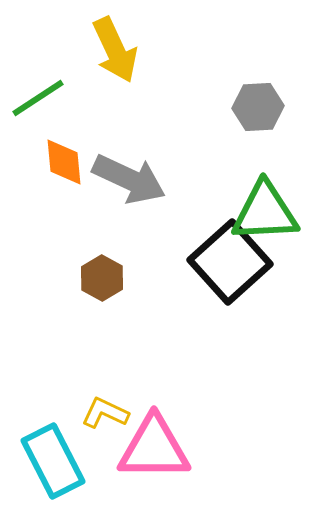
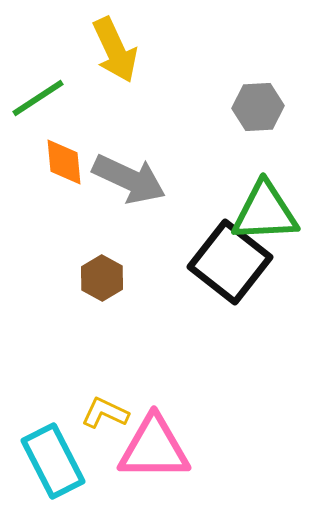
black square: rotated 10 degrees counterclockwise
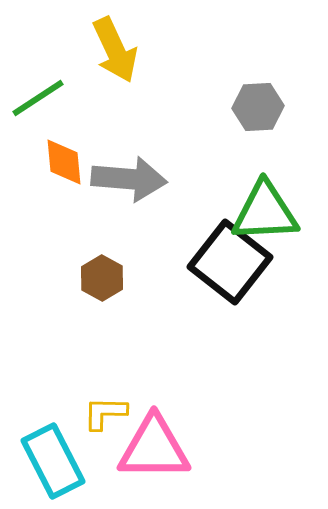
gray arrow: rotated 20 degrees counterclockwise
yellow L-shape: rotated 24 degrees counterclockwise
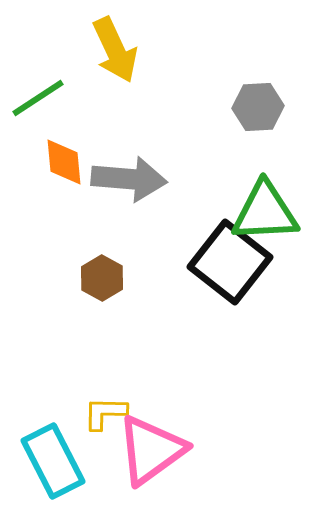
pink triangle: moved 3 px left, 2 px down; rotated 36 degrees counterclockwise
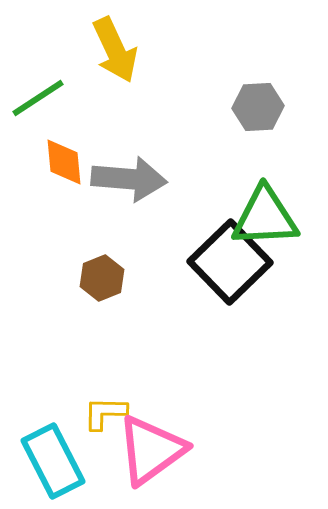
green triangle: moved 5 px down
black square: rotated 8 degrees clockwise
brown hexagon: rotated 9 degrees clockwise
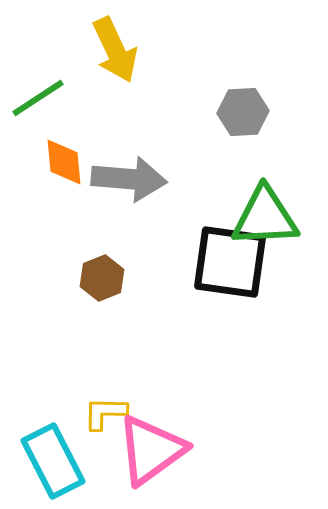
gray hexagon: moved 15 px left, 5 px down
black square: rotated 38 degrees counterclockwise
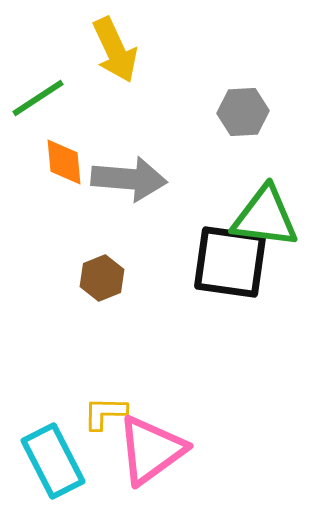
green triangle: rotated 10 degrees clockwise
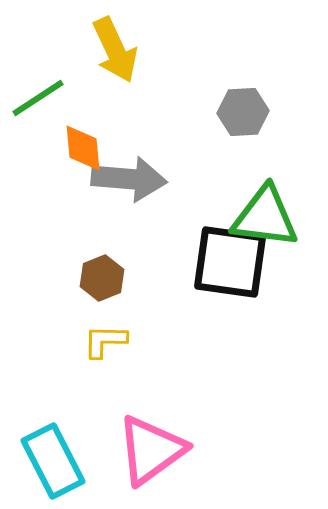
orange diamond: moved 19 px right, 14 px up
yellow L-shape: moved 72 px up
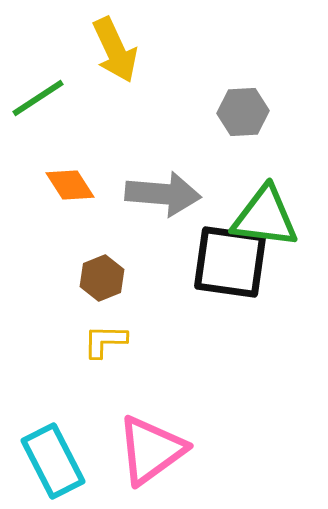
orange diamond: moved 13 px left, 37 px down; rotated 27 degrees counterclockwise
gray arrow: moved 34 px right, 15 px down
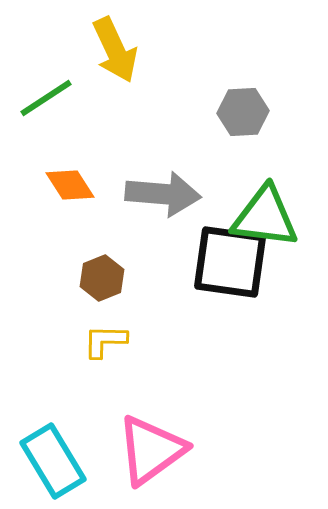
green line: moved 8 px right
cyan rectangle: rotated 4 degrees counterclockwise
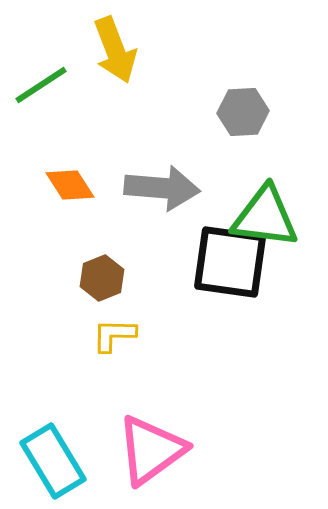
yellow arrow: rotated 4 degrees clockwise
green line: moved 5 px left, 13 px up
gray arrow: moved 1 px left, 6 px up
yellow L-shape: moved 9 px right, 6 px up
